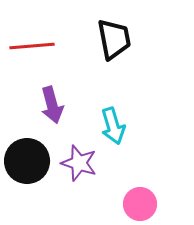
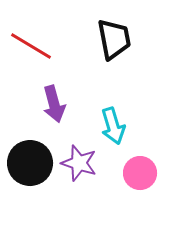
red line: moved 1 px left; rotated 36 degrees clockwise
purple arrow: moved 2 px right, 1 px up
black circle: moved 3 px right, 2 px down
pink circle: moved 31 px up
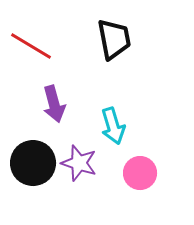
black circle: moved 3 px right
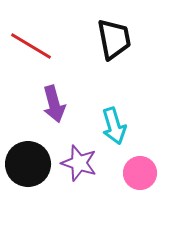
cyan arrow: moved 1 px right
black circle: moved 5 px left, 1 px down
